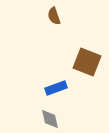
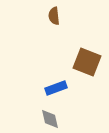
brown semicircle: rotated 12 degrees clockwise
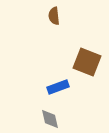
blue rectangle: moved 2 px right, 1 px up
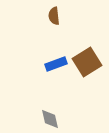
brown square: rotated 36 degrees clockwise
blue rectangle: moved 2 px left, 23 px up
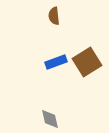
blue rectangle: moved 2 px up
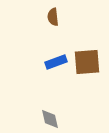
brown semicircle: moved 1 px left, 1 px down
brown square: rotated 28 degrees clockwise
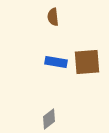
blue rectangle: rotated 30 degrees clockwise
gray diamond: moved 1 px left; rotated 65 degrees clockwise
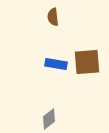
blue rectangle: moved 2 px down
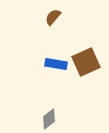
brown semicircle: rotated 48 degrees clockwise
brown square: moved 1 px left; rotated 20 degrees counterclockwise
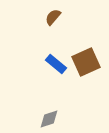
blue rectangle: rotated 30 degrees clockwise
gray diamond: rotated 20 degrees clockwise
